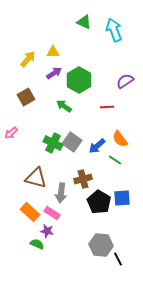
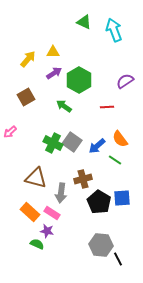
pink arrow: moved 1 px left, 1 px up
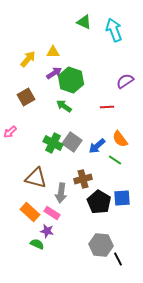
green hexagon: moved 8 px left; rotated 10 degrees counterclockwise
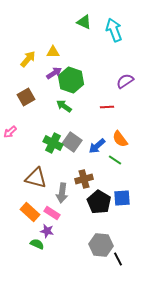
brown cross: moved 1 px right
gray arrow: moved 1 px right
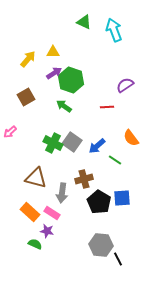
purple semicircle: moved 4 px down
orange semicircle: moved 11 px right, 1 px up
green semicircle: moved 2 px left
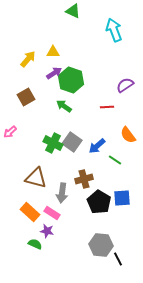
green triangle: moved 11 px left, 11 px up
orange semicircle: moved 3 px left, 3 px up
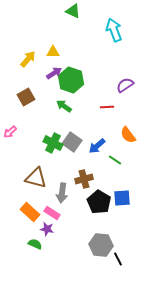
purple star: moved 2 px up
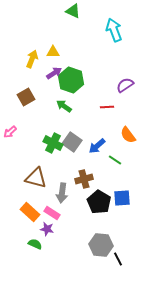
yellow arrow: moved 4 px right; rotated 18 degrees counterclockwise
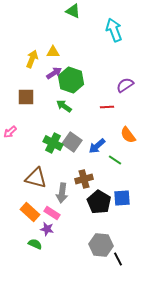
brown square: rotated 30 degrees clockwise
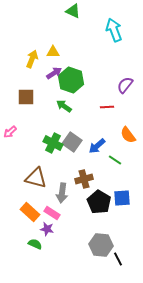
purple semicircle: rotated 18 degrees counterclockwise
